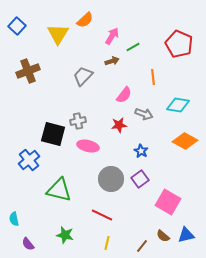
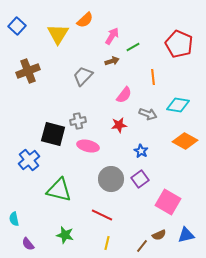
gray arrow: moved 4 px right
brown semicircle: moved 4 px left, 1 px up; rotated 64 degrees counterclockwise
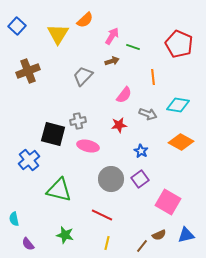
green line: rotated 48 degrees clockwise
orange diamond: moved 4 px left, 1 px down
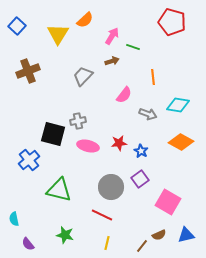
red pentagon: moved 7 px left, 22 px up; rotated 8 degrees counterclockwise
red star: moved 18 px down
gray circle: moved 8 px down
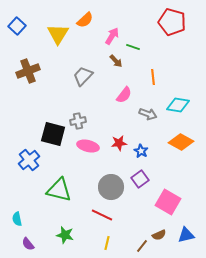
brown arrow: moved 4 px right; rotated 64 degrees clockwise
cyan semicircle: moved 3 px right
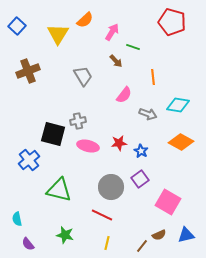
pink arrow: moved 4 px up
gray trapezoid: rotated 105 degrees clockwise
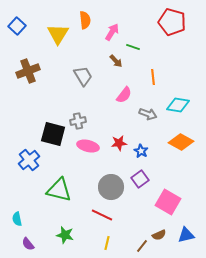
orange semicircle: rotated 54 degrees counterclockwise
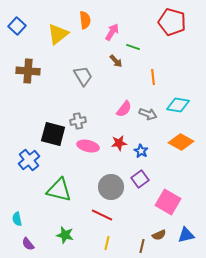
yellow triangle: rotated 20 degrees clockwise
brown cross: rotated 25 degrees clockwise
pink semicircle: moved 14 px down
brown line: rotated 24 degrees counterclockwise
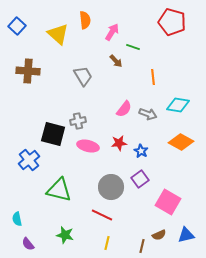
yellow triangle: rotated 40 degrees counterclockwise
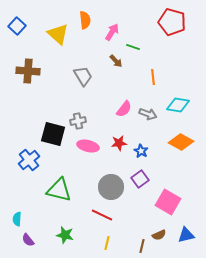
cyan semicircle: rotated 16 degrees clockwise
purple semicircle: moved 4 px up
